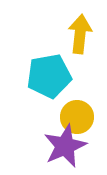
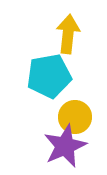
yellow arrow: moved 12 px left
yellow circle: moved 2 px left
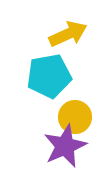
yellow arrow: rotated 60 degrees clockwise
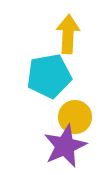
yellow arrow: rotated 63 degrees counterclockwise
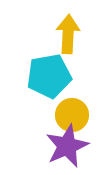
yellow circle: moved 3 px left, 2 px up
purple star: moved 2 px right
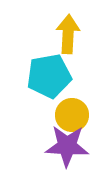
purple star: rotated 27 degrees clockwise
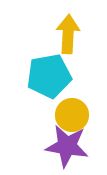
purple star: rotated 6 degrees clockwise
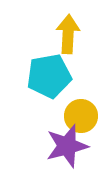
yellow circle: moved 9 px right, 1 px down
purple star: rotated 24 degrees counterclockwise
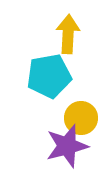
yellow circle: moved 2 px down
